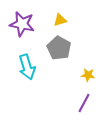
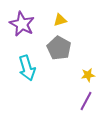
purple star: rotated 15 degrees clockwise
cyan arrow: moved 1 px down
yellow star: rotated 16 degrees counterclockwise
purple line: moved 2 px right, 2 px up
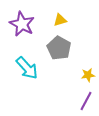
cyan arrow: rotated 25 degrees counterclockwise
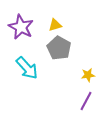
yellow triangle: moved 5 px left, 5 px down
purple star: moved 1 px left, 3 px down
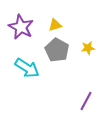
gray pentagon: moved 2 px left, 2 px down
cyan arrow: rotated 15 degrees counterclockwise
yellow star: moved 27 px up
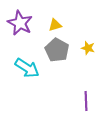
purple star: moved 1 px left, 4 px up
yellow star: rotated 24 degrees clockwise
purple line: rotated 30 degrees counterclockwise
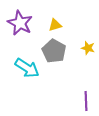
gray pentagon: moved 3 px left, 1 px down
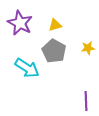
yellow star: rotated 24 degrees counterclockwise
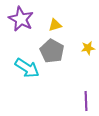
purple star: moved 1 px right, 4 px up
gray pentagon: moved 2 px left
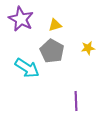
purple line: moved 10 px left
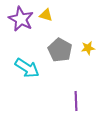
yellow triangle: moved 9 px left, 10 px up; rotated 32 degrees clockwise
gray pentagon: moved 8 px right, 1 px up
